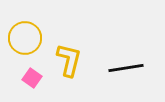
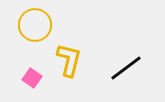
yellow circle: moved 10 px right, 13 px up
black line: rotated 28 degrees counterclockwise
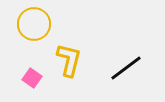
yellow circle: moved 1 px left, 1 px up
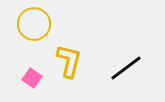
yellow L-shape: moved 1 px down
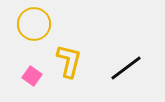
pink square: moved 2 px up
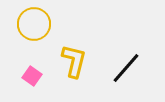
yellow L-shape: moved 5 px right
black line: rotated 12 degrees counterclockwise
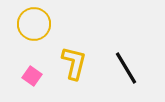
yellow L-shape: moved 2 px down
black line: rotated 72 degrees counterclockwise
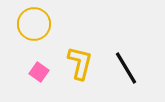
yellow L-shape: moved 6 px right
pink square: moved 7 px right, 4 px up
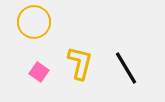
yellow circle: moved 2 px up
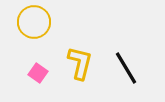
pink square: moved 1 px left, 1 px down
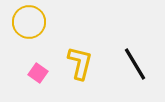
yellow circle: moved 5 px left
black line: moved 9 px right, 4 px up
